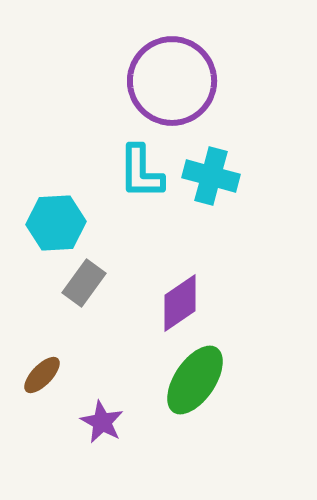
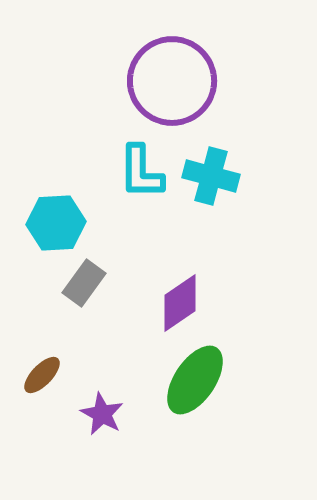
purple star: moved 8 px up
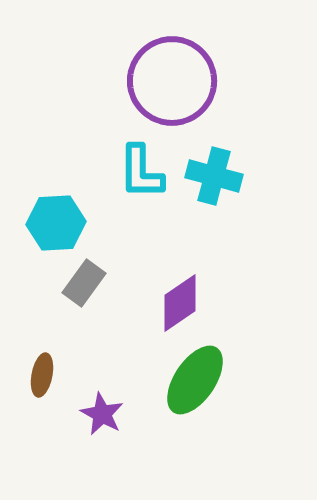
cyan cross: moved 3 px right
brown ellipse: rotated 33 degrees counterclockwise
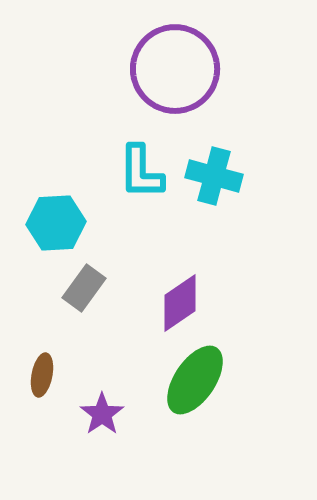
purple circle: moved 3 px right, 12 px up
gray rectangle: moved 5 px down
purple star: rotated 9 degrees clockwise
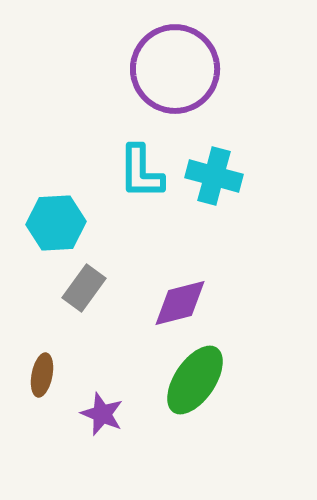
purple diamond: rotated 20 degrees clockwise
purple star: rotated 15 degrees counterclockwise
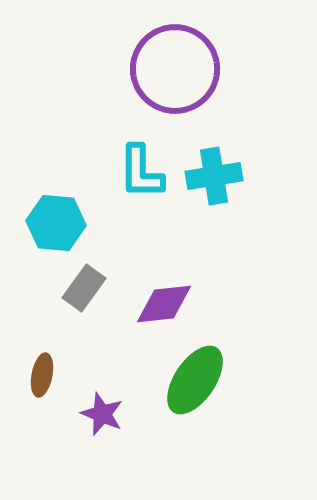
cyan cross: rotated 24 degrees counterclockwise
cyan hexagon: rotated 8 degrees clockwise
purple diamond: moved 16 px left, 1 px down; rotated 8 degrees clockwise
